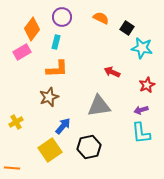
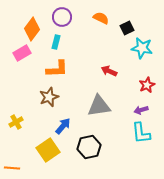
black square: rotated 32 degrees clockwise
pink rectangle: moved 1 px down
red arrow: moved 3 px left, 1 px up
yellow square: moved 2 px left
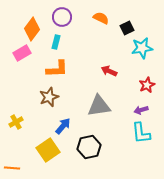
cyan star: rotated 20 degrees counterclockwise
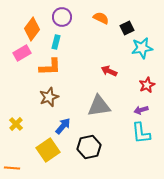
orange L-shape: moved 7 px left, 2 px up
yellow cross: moved 2 px down; rotated 16 degrees counterclockwise
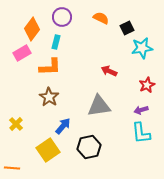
brown star: rotated 18 degrees counterclockwise
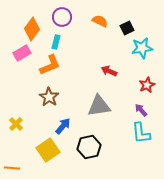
orange semicircle: moved 1 px left, 3 px down
orange L-shape: moved 2 px up; rotated 20 degrees counterclockwise
purple arrow: rotated 64 degrees clockwise
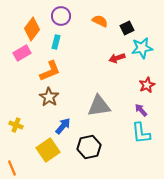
purple circle: moved 1 px left, 1 px up
orange L-shape: moved 6 px down
red arrow: moved 8 px right, 13 px up; rotated 42 degrees counterclockwise
yellow cross: moved 1 px down; rotated 24 degrees counterclockwise
orange line: rotated 63 degrees clockwise
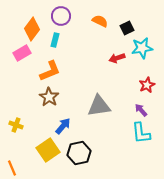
cyan rectangle: moved 1 px left, 2 px up
black hexagon: moved 10 px left, 6 px down
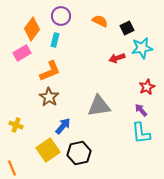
red star: moved 2 px down
